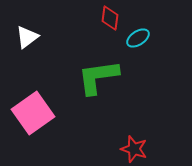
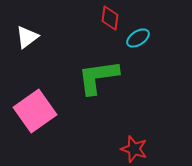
pink square: moved 2 px right, 2 px up
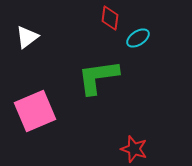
pink square: rotated 12 degrees clockwise
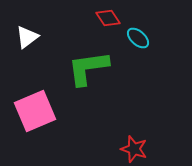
red diamond: moved 2 px left; rotated 40 degrees counterclockwise
cyan ellipse: rotated 75 degrees clockwise
green L-shape: moved 10 px left, 9 px up
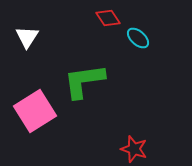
white triangle: rotated 20 degrees counterclockwise
green L-shape: moved 4 px left, 13 px down
pink square: rotated 9 degrees counterclockwise
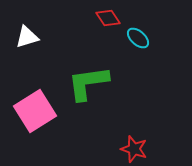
white triangle: rotated 40 degrees clockwise
green L-shape: moved 4 px right, 2 px down
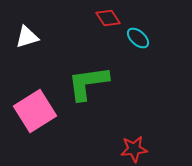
red star: rotated 24 degrees counterclockwise
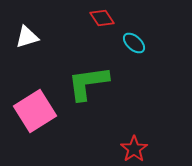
red diamond: moved 6 px left
cyan ellipse: moved 4 px left, 5 px down
red star: rotated 28 degrees counterclockwise
